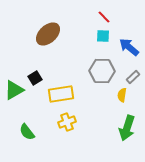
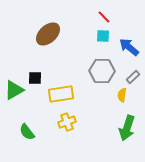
black square: rotated 32 degrees clockwise
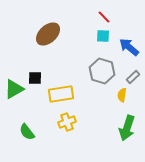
gray hexagon: rotated 15 degrees clockwise
green triangle: moved 1 px up
